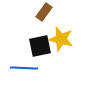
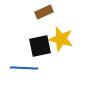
brown rectangle: rotated 30 degrees clockwise
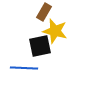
brown rectangle: rotated 36 degrees counterclockwise
yellow star: moved 6 px left, 8 px up
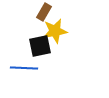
yellow star: rotated 25 degrees counterclockwise
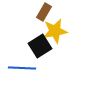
black square: rotated 20 degrees counterclockwise
blue line: moved 2 px left
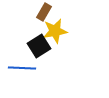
black square: moved 1 px left
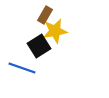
brown rectangle: moved 1 px right, 3 px down
blue line: rotated 16 degrees clockwise
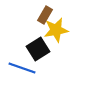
yellow star: moved 1 px right, 1 px up
black square: moved 1 px left, 3 px down
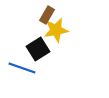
brown rectangle: moved 2 px right
